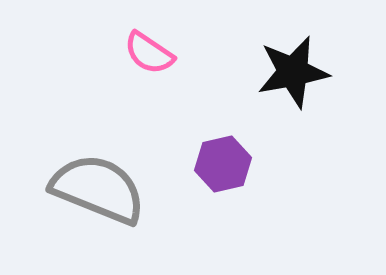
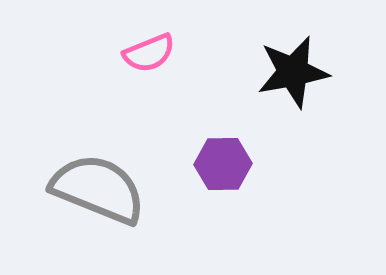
pink semicircle: rotated 56 degrees counterclockwise
purple hexagon: rotated 12 degrees clockwise
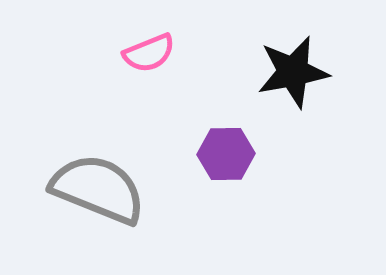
purple hexagon: moved 3 px right, 10 px up
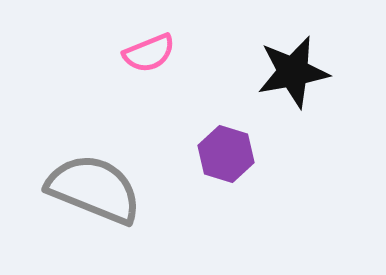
purple hexagon: rotated 18 degrees clockwise
gray semicircle: moved 4 px left
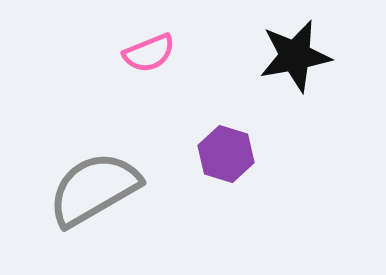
black star: moved 2 px right, 16 px up
gray semicircle: rotated 52 degrees counterclockwise
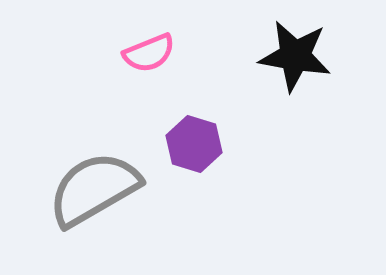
black star: rotated 20 degrees clockwise
purple hexagon: moved 32 px left, 10 px up
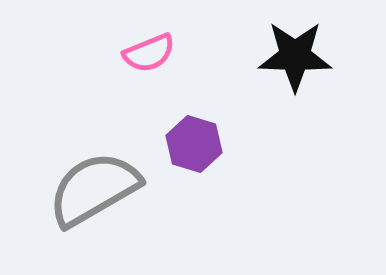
black star: rotated 8 degrees counterclockwise
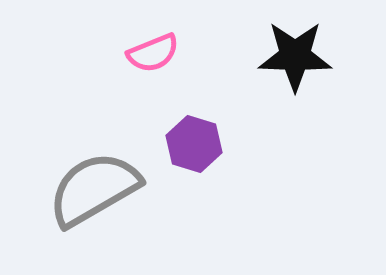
pink semicircle: moved 4 px right
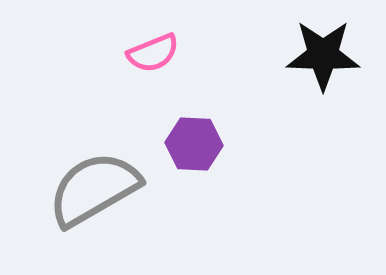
black star: moved 28 px right, 1 px up
purple hexagon: rotated 14 degrees counterclockwise
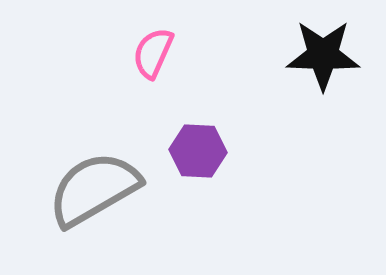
pink semicircle: rotated 136 degrees clockwise
purple hexagon: moved 4 px right, 7 px down
